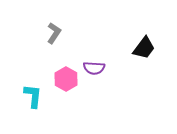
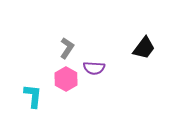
gray L-shape: moved 13 px right, 15 px down
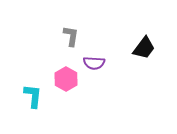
gray L-shape: moved 4 px right, 12 px up; rotated 25 degrees counterclockwise
purple semicircle: moved 5 px up
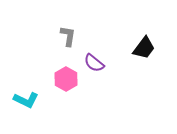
gray L-shape: moved 3 px left
purple semicircle: rotated 35 degrees clockwise
cyan L-shape: moved 7 px left, 4 px down; rotated 110 degrees clockwise
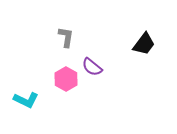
gray L-shape: moved 2 px left, 1 px down
black trapezoid: moved 4 px up
purple semicircle: moved 2 px left, 4 px down
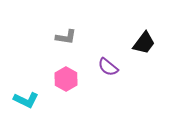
gray L-shape: rotated 90 degrees clockwise
black trapezoid: moved 1 px up
purple semicircle: moved 16 px right
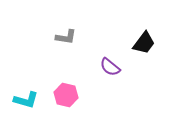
purple semicircle: moved 2 px right
pink hexagon: moved 16 px down; rotated 15 degrees counterclockwise
cyan L-shape: rotated 10 degrees counterclockwise
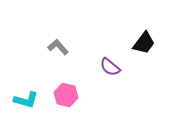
gray L-shape: moved 8 px left, 10 px down; rotated 140 degrees counterclockwise
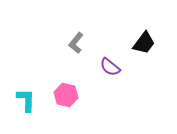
gray L-shape: moved 18 px right, 4 px up; rotated 100 degrees counterclockwise
cyan L-shape: rotated 105 degrees counterclockwise
